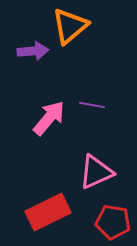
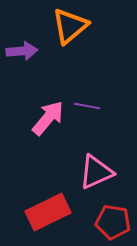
purple arrow: moved 11 px left
purple line: moved 5 px left, 1 px down
pink arrow: moved 1 px left
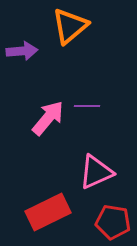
purple line: rotated 10 degrees counterclockwise
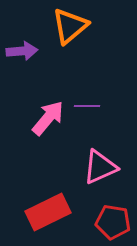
pink triangle: moved 4 px right, 5 px up
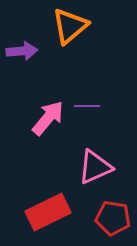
pink triangle: moved 5 px left
red pentagon: moved 4 px up
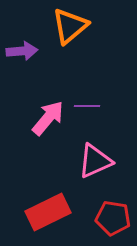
pink triangle: moved 6 px up
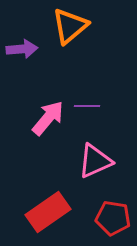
purple arrow: moved 2 px up
red rectangle: rotated 9 degrees counterclockwise
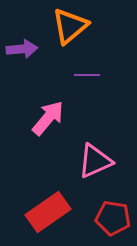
purple line: moved 31 px up
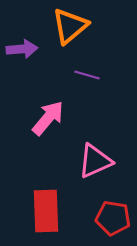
purple line: rotated 15 degrees clockwise
red rectangle: moved 2 px left, 1 px up; rotated 57 degrees counterclockwise
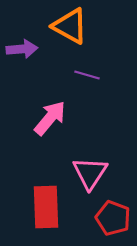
orange triangle: rotated 51 degrees counterclockwise
pink arrow: moved 2 px right
pink triangle: moved 5 px left, 12 px down; rotated 33 degrees counterclockwise
red rectangle: moved 4 px up
red pentagon: rotated 12 degrees clockwise
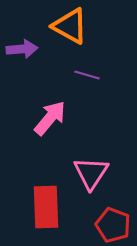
pink triangle: moved 1 px right
red pentagon: moved 7 px down
